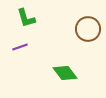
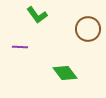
green L-shape: moved 11 px right, 3 px up; rotated 20 degrees counterclockwise
purple line: rotated 21 degrees clockwise
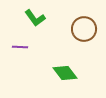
green L-shape: moved 2 px left, 3 px down
brown circle: moved 4 px left
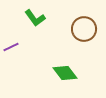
purple line: moved 9 px left; rotated 28 degrees counterclockwise
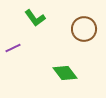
purple line: moved 2 px right, 1 px down
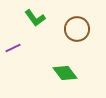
brown circle: moved 7 px left
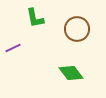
green L-shape: rotated 25 degrees clockwise
green diamond: moved 6 px right
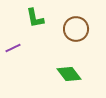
brown circle: moved 1 px left
green diamond: moved 2 px left, 1 px down
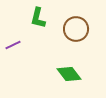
green L-shape: moved 3 px right; rotated 25 degrees clockwise
purple line: moved 3 px up
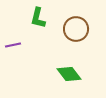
purple line: rotated 14 degrees clockwise
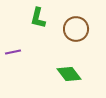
purple line: moved 7 px down
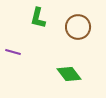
brown circle: moved 2 px right, 2 px up
purple line: rotated 28 degrees clockwise
